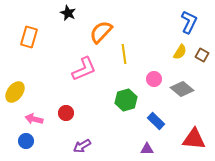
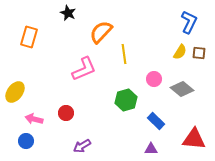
brown square: moved 3 px left, 2 px up; rotated 24 degrees counterclockwise
purple triangle: moved 4 px right
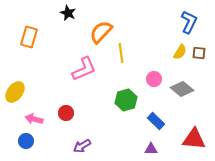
yellow line: moved 3 px left, 1 px up
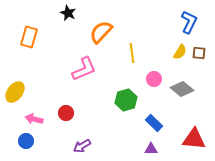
yellow line: moved 11 px right
blue rectangle: moved 2 px left, 2 px down
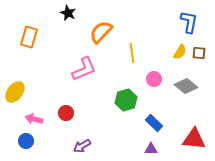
blue L-shape: rotated 15 degrees counterclockwise
gray diamond: moved 4 px right, 3 px up
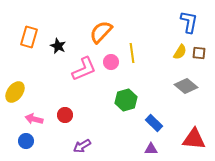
black star: moved 10 px left, 33 px down
pink circle: moved 43 px left, 17 px up
red circle: moved 1 px left, 2 px down
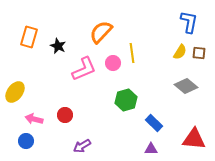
pink circle: moved 2 px right, 1 px down
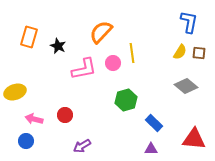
pink L-shape: rotated 12 degrees clockwise
yellow ellipse: rotated 35 degrees clockwise
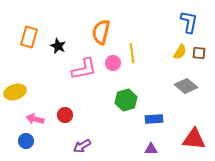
orange semicircle: rotated 30 degrees counterclockwise
pink arrow: moved 1 px right
blue rectangle: moved 4 px up; rotated 48 degrees counterclockwise
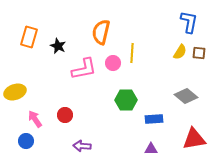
yellow line: rotated 12 degrees clockwise
gray diamond: moved 10 px down
green hexagon: rotated 15 degrees clockwise
pink arrow: rotated 42 degrees clockwise
red triangle: rotated 15 degrees counterclockwise
purple arrow: rotated 36 degrees clockwise
